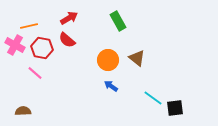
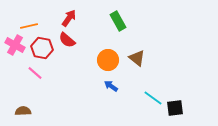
red arrow: rotated 24 degrees counterclockwise
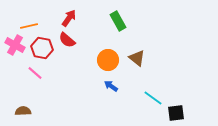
black square: moved 1 px right, 5 px down
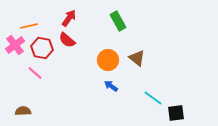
pink cross: rotated 24 degrees clockwise
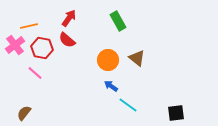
cyan line: moved 25 px left, 7 px down
brown semicircle: moved 1 px right, 2 px down; rotated 49 degrees counterclockwise
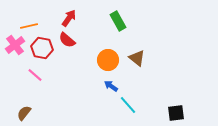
pink line: moved 2 px down
cyan line: rotated 12 degrees clockwise
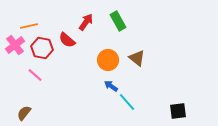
red arrow: moved 17 px right, 4 px down
cyan line: moved 1 px left, 3 px up
black square: moved 2 px right, 2 px up
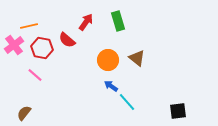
green rectangle: rotated 12 degrees clockwise
pink cross: moved 1 px left
